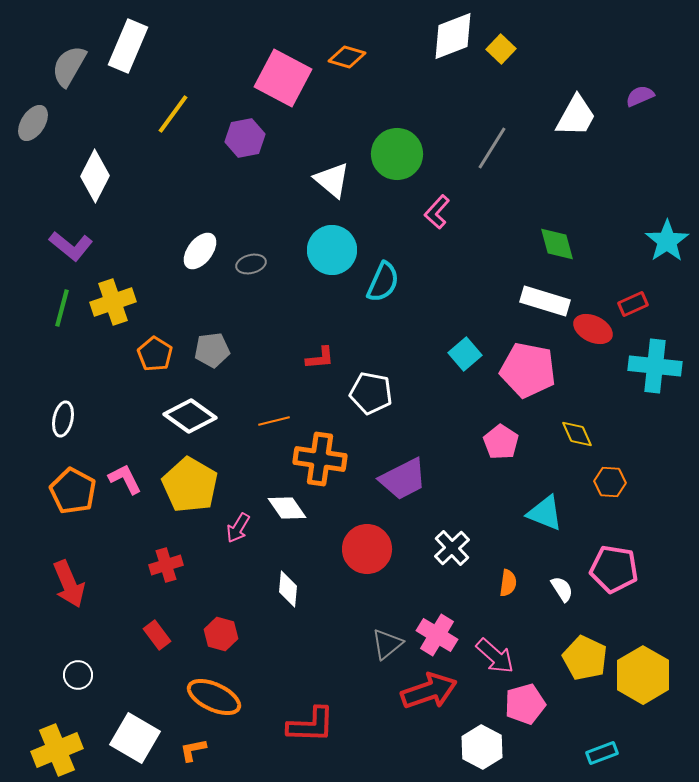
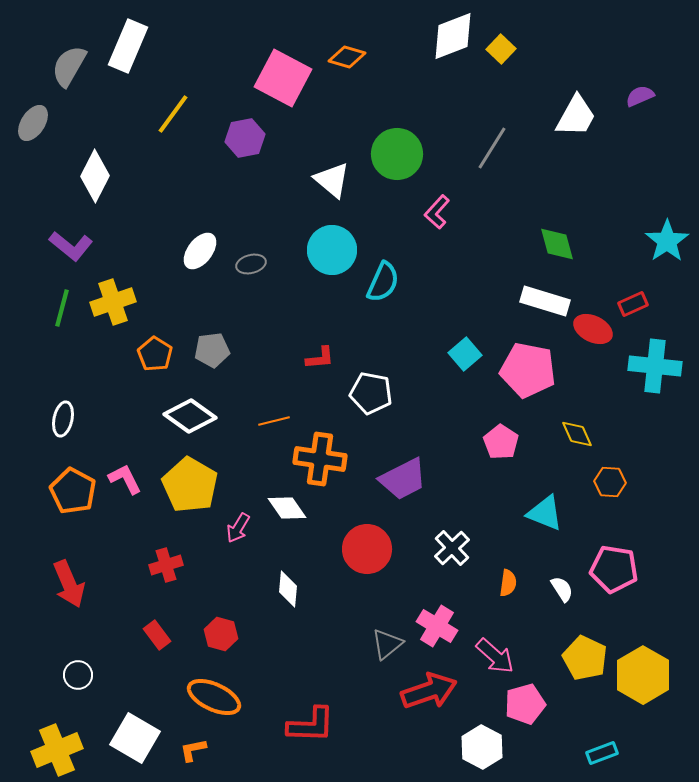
pink cross at (437, 635): moved 9 px up
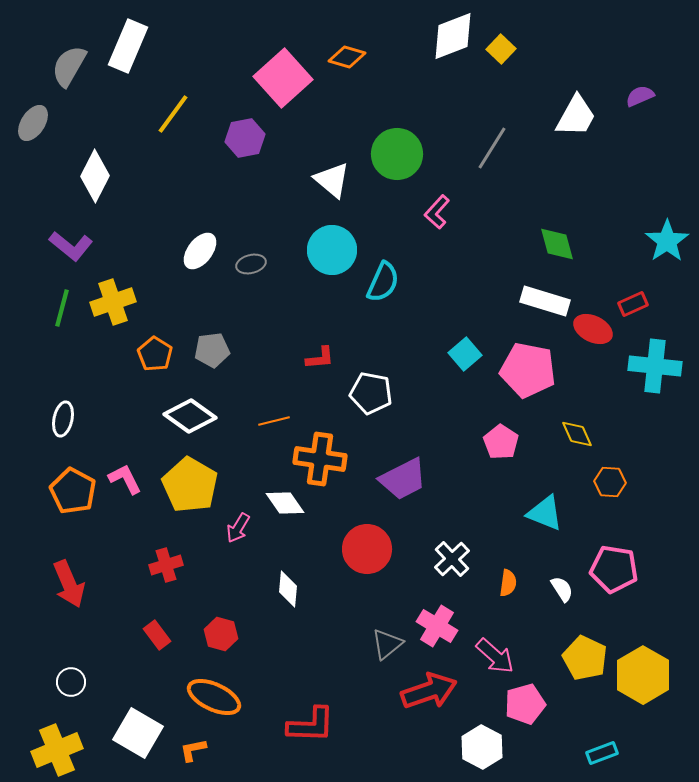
pink square at (283, 78): rotated 20 degrees clockwise
white diamond at (287, 508): moved 2 px left, 5 px up
white cross at (452, 548): moved 11 px down
white circle at (78, 675): moved 7 px left, 7 px down
white square at (135, 738): moved 3 px right, 5 px up
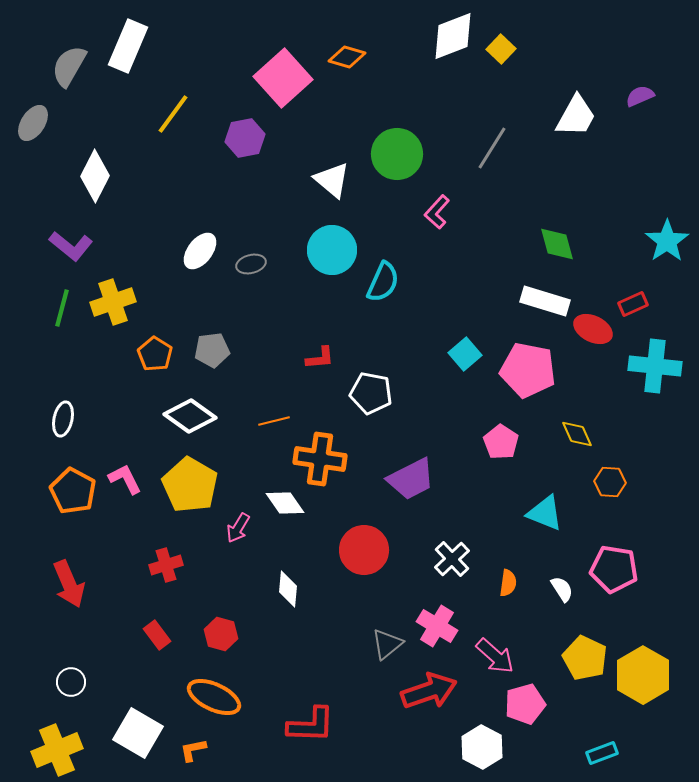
purple trapezoid at (403, 479): moved 8 px right
red circle at (367, 549): moved 3 px left, 1 px down
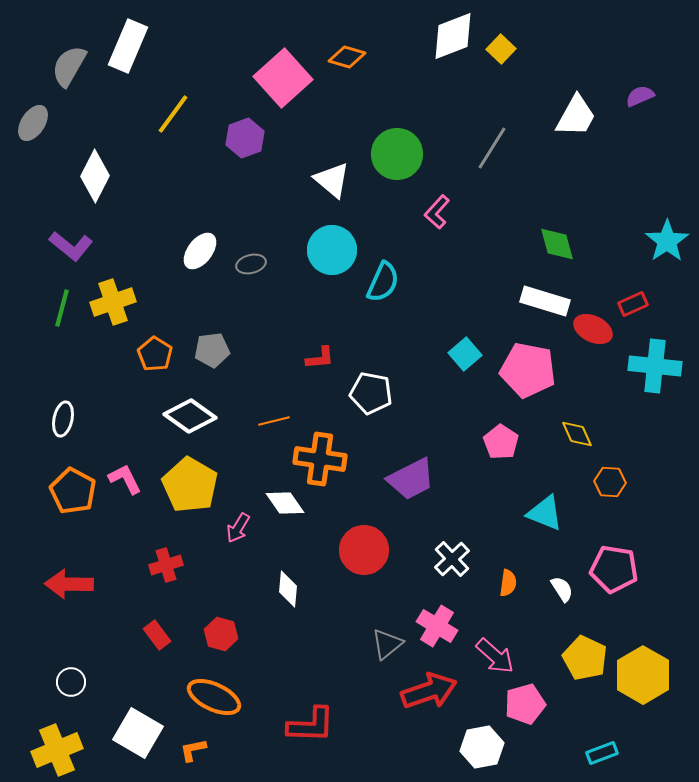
purple hexagon at (245, 138): rotated 9 degrees counterclockwise
red arrow at (69, 584): rotated 114 degrees clockwise
white hexagon at (482, 747): rotated 21 degrees clockwise
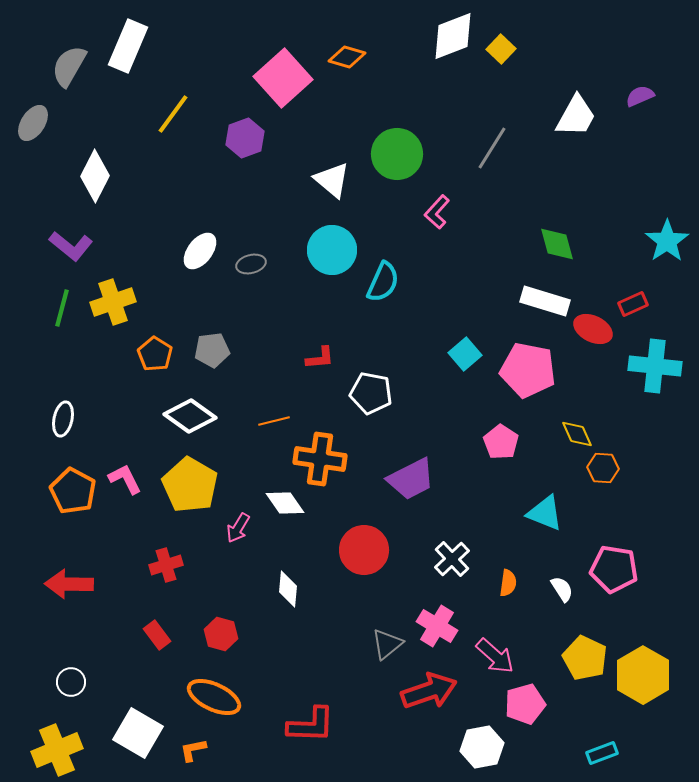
orange hexagon at (610, 482): moved 7 px left, 14 px up
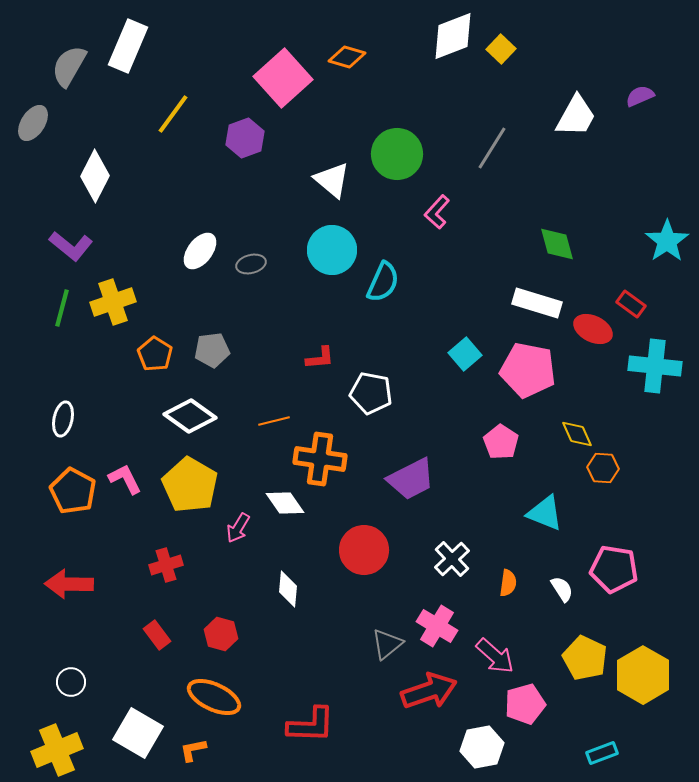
white rectangle at (545, 301): moved 8 px left, 2 px down
red rectangle at (633, 304): moved 2 px left; rotated 60 degrees clockwise
